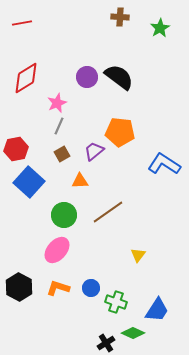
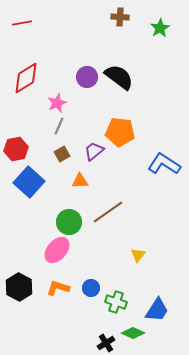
green circle: moved 5 px right, 7 px down
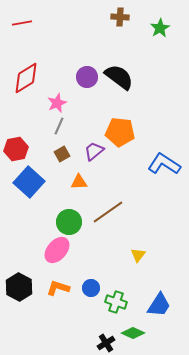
orange triangle: moved 1 px left, 1 px down
blue trapezoid: moved 2 px right, 5 px up
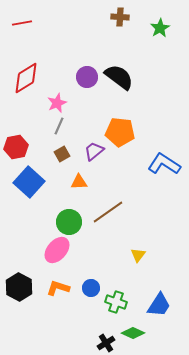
red hexagon: moved 2 px up
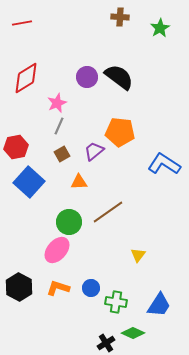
green cross: rotated 10 degrees counterclockwise
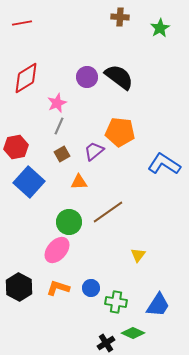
blue trapezoid: moved 1 px left
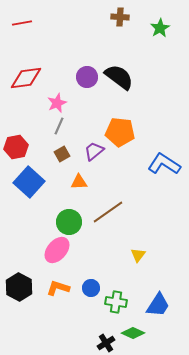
red diamond: rotated 24 degrees clockwise
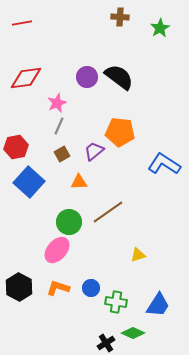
yellow triangle: rotated 35 degrees clockwise
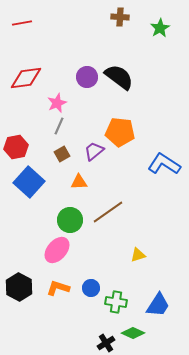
green circle: moved 1 px right, 2 px up
